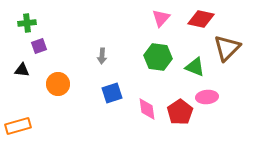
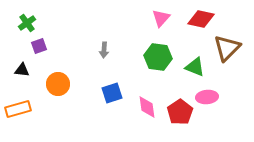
green cross: rotated 30 degrees counterclockwise
gray arrow: moved 2 px right, 6 px up
pink diamond: moved 2 px up
orange rectangle: moved 17 px up
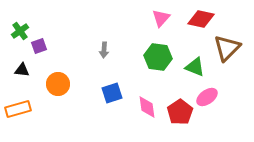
green cross: moved 7 px left, 8 px down
pink ellipse: rotated 30 degrees counterclockwise
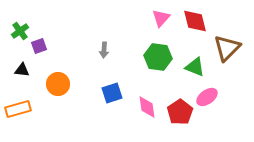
red diamond: moved 6 px left, 2 px down; rotated 64 degrees clockwise
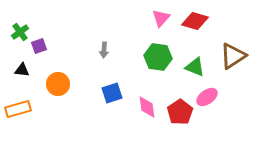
red diamond: rotated 60 degrees counterclockwise
green cross: moved 1 px down
brown triangle: moved 6 px right, 8 px down; rotated 12 degrees clockwise
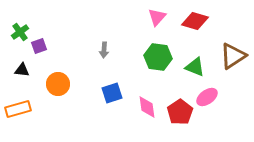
pink triangle: moved 4 px left, 1 px up
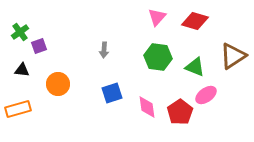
pink ellipse: moved 1 px left, 2 px up
